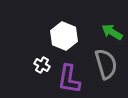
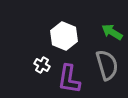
gray semicircle: moved 1 px right, 1 px down
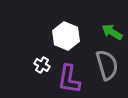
white hexagon: moved 2 px right
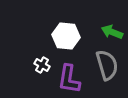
green arrow: rotated 10 degrees counterclockwise
white hexagon: rotated 16 degrees counterclockwise
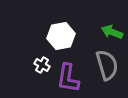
white hexagon: moved 5 px left; rotated 16 degrees counterclockwise
purple L-shape: moved 1 px left, 1 px up
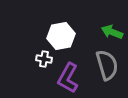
white cross: moved 2 px right, 6 px up; rotated 21 degrees counterclockwise
purple L-shape: rotated 20 degrees clockwise
